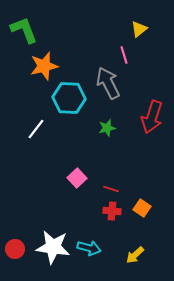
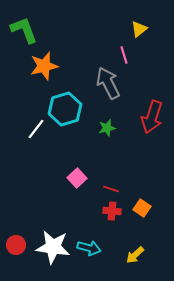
cyan hexagon: moved 4 px left, 11 px down; rotated 20 degrees counterclockwise
red circle: moved 1 px right, 4 px up
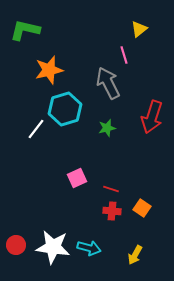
green L-shape: moved 1 px right; rotated 56 degrees counterclockwise
orange star: moved 5 px right, 4 px down
pink square: rotated 18 degrees clockwise
yellow arrow: rotated 18 degrees counterclockwise
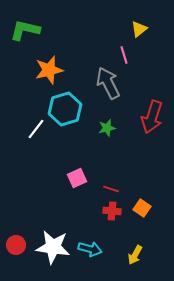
cyan arrow: moved 1 px right, 1 px down
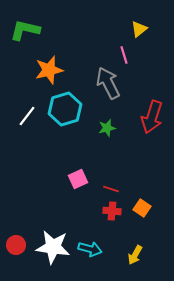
white line: moved 9 px left, 13 px up
pink square: moved 1 px right, 1 px down
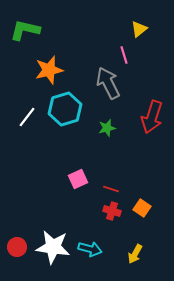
white line: moved 1 px down
red cross: rotated 12 degrees clockwise
red circle: moved 1 px right, 2 px down
yellow arrow: moved 1 px up
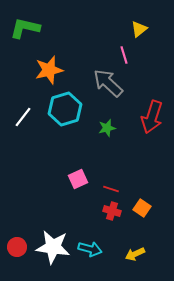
green L-shape: moved 2 px up
gray arrow: rotated 20 degrees counterclockwise
white line: moved 4 px left
yellow arrow: rotated 36 degrees clockwise
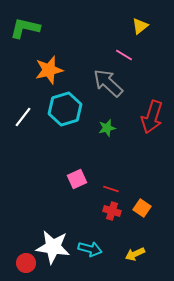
yellow triangle: moved 1 px right, 3 px up
pink line: rotated 42 degrees counterclockwise
pink square: moved 1 px left
red circle: moved 9 px right, 16 px down
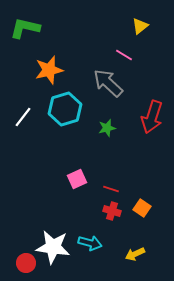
cyan arrow: moved 6 px up
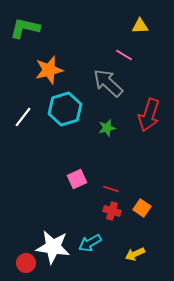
yellow triangle: rotated 36 degrees clockwise
red arrow: moved 3 px left, 2 px up
cyan arrow: rotated 135 degrees clockwise
